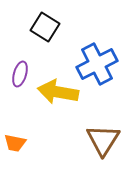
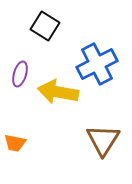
black square: moved 1 px up
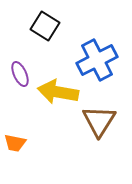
blue cross: moved 4 px up
purple ellipse: rotated 40 degrees counterclockwise
brown triangle: moved 4 px left, 19 px up
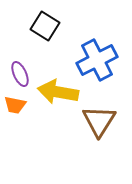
orange trapezoid: moved 38 px up
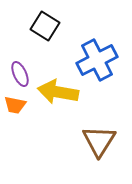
brown triangle: moved 20 px down
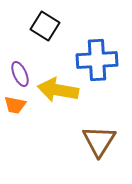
blue cross: rotated 24 degrees clockwise
yellow arrow: moved 2 px up
